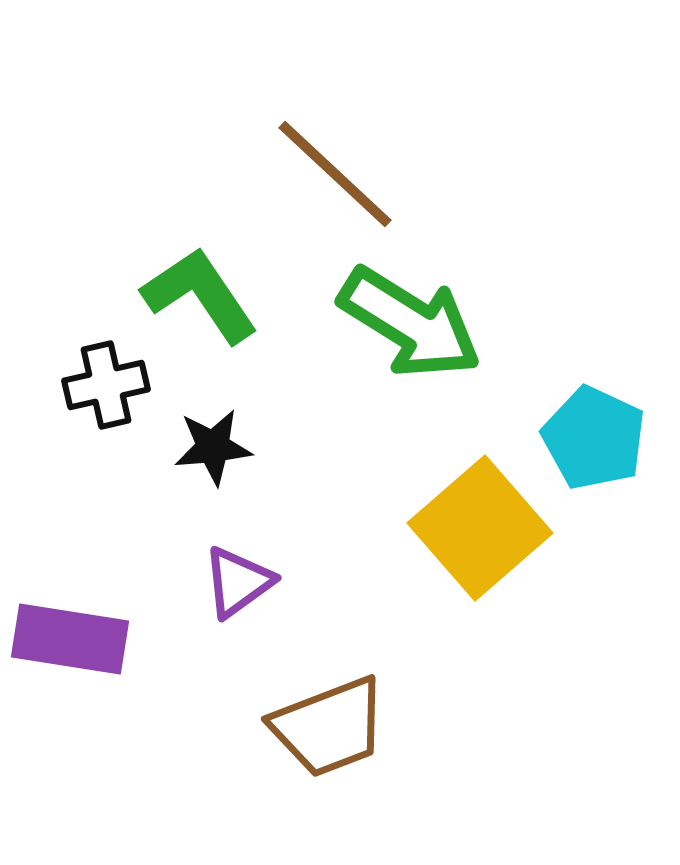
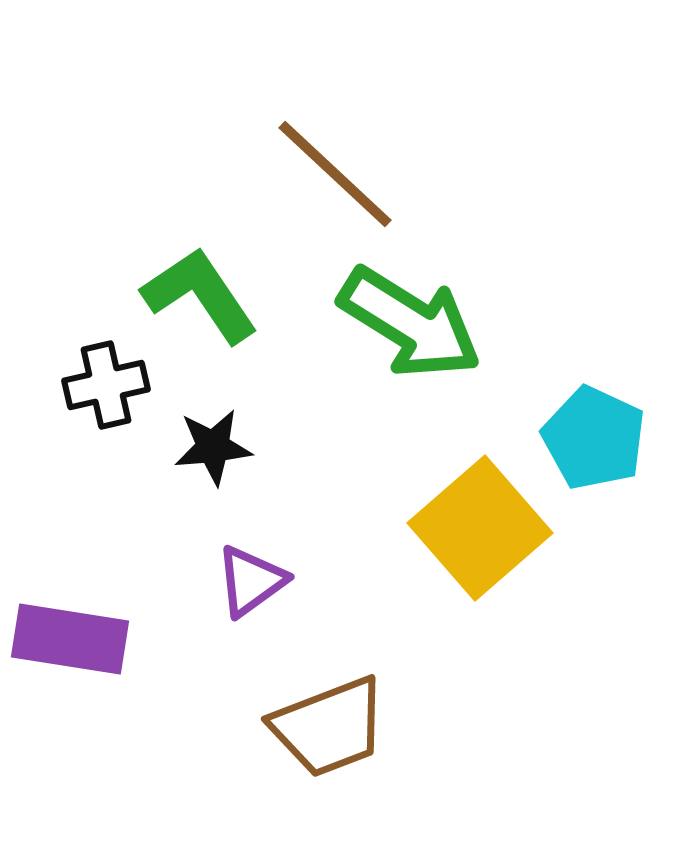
purple triangle: moved 13 px right, 1 px up
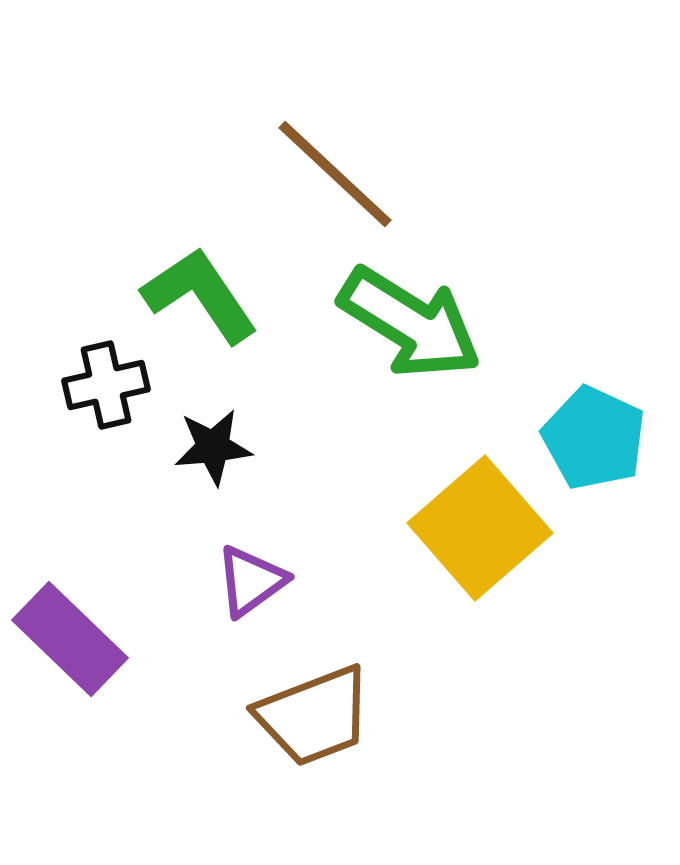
purple rectangle: rotated 35 degrees clockwise
brown trapezoid: moved 15 px left, 11 px up
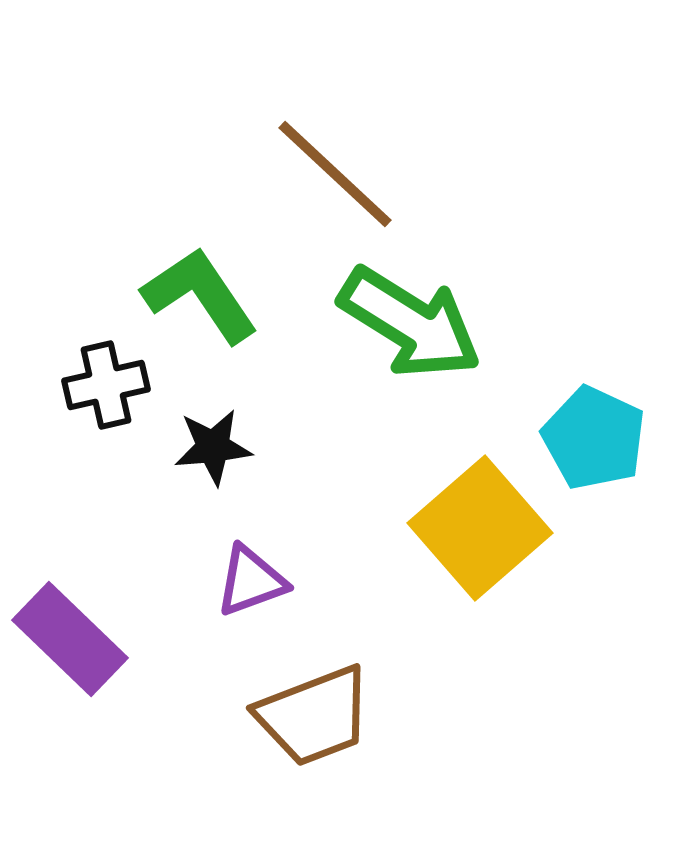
purple triangle: rotated 16 degrees clockwise
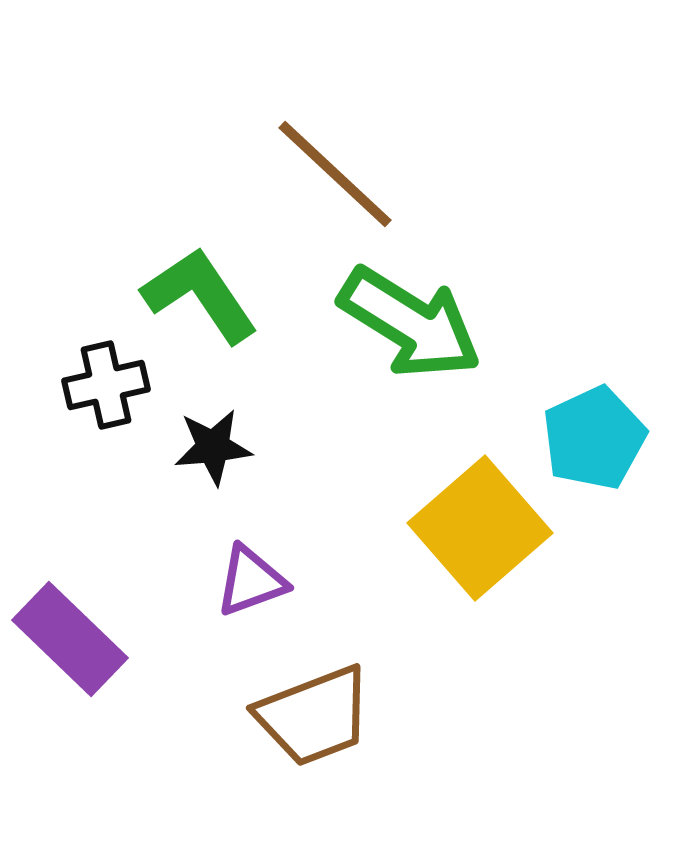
cyan pentagon: rotated 22 degrees clockwise
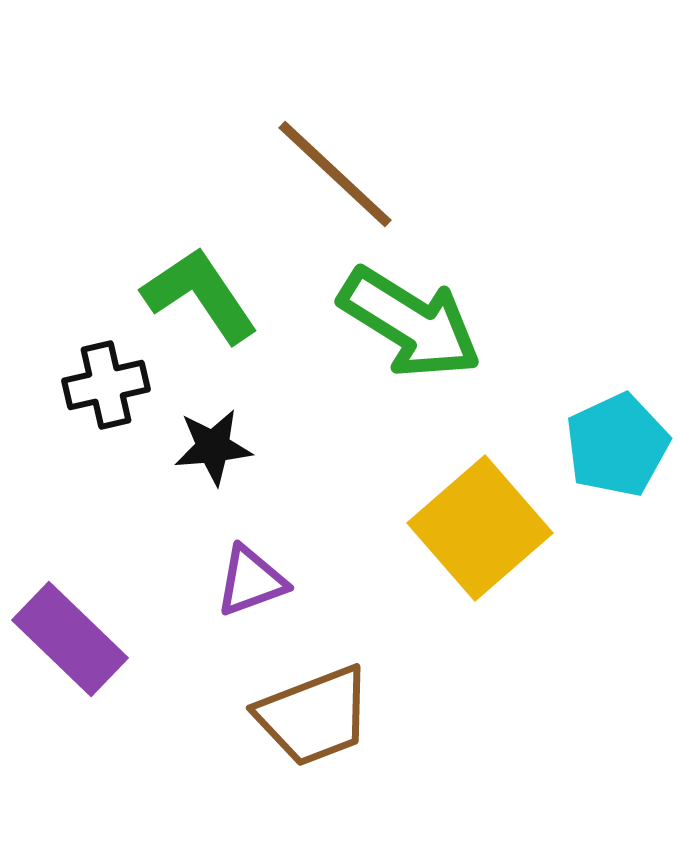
cyan pentagon: moved 23 px right, 7 px down
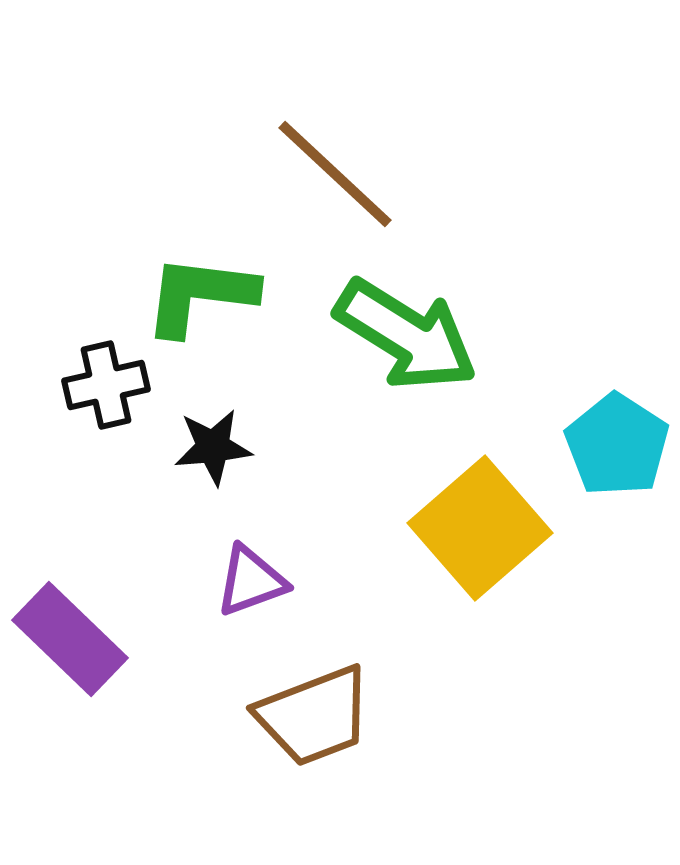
green L-shape: rotated 49 degrees counterclockwise
green arrow: moved 4 px left, 12 px down
cyan pentagon: rotated 14 degrees counterclockwise
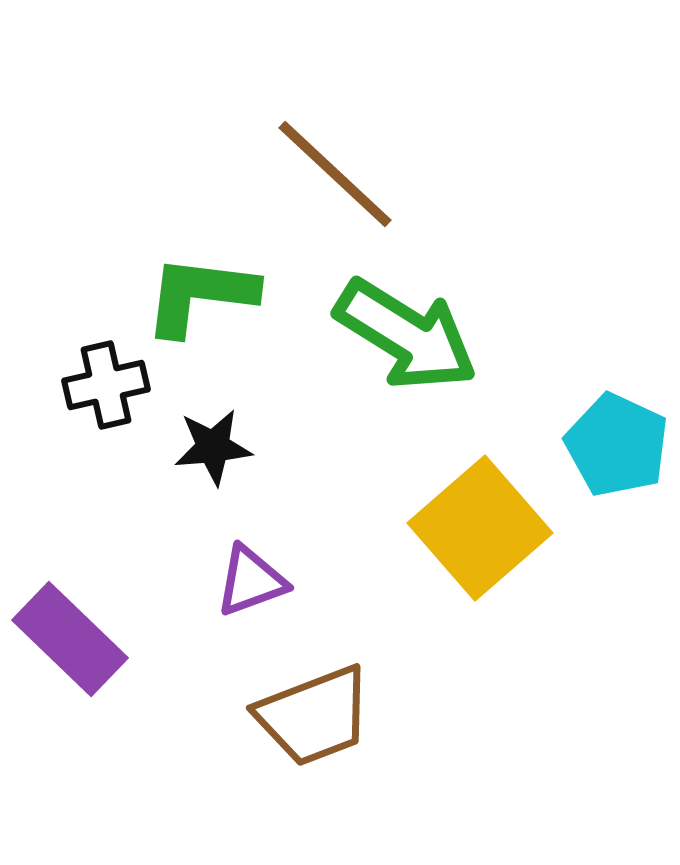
cyan pentagon: rotated 8 degrees counterclockwise
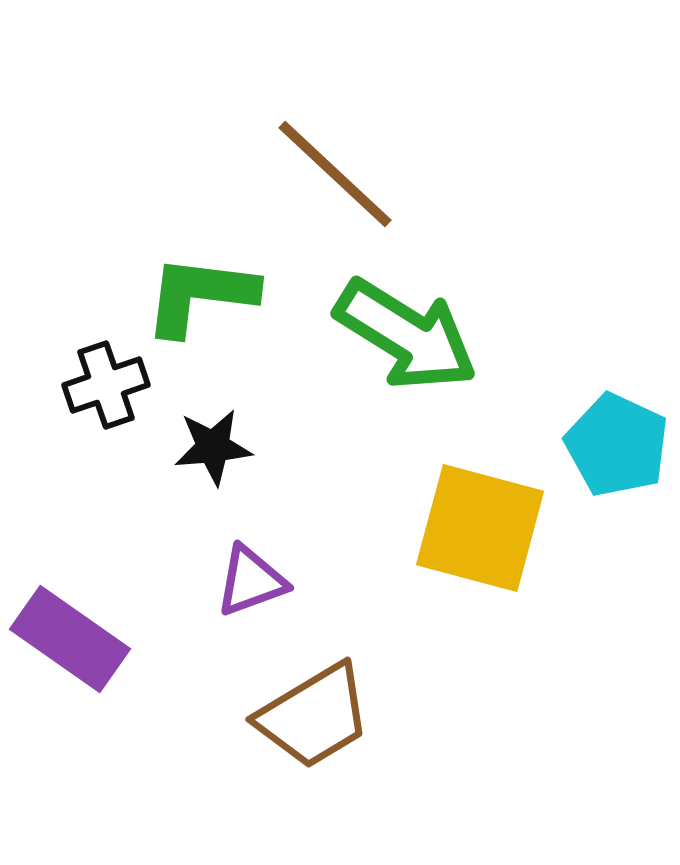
black cross: rotated 6 degrees counterclockwise
yellow square: rotated 34 degrees counterclockwise
purple rectangle: rotated 9 degrees counterclockwise
brown trapezoid: rotated 10 degrees counterclockwise
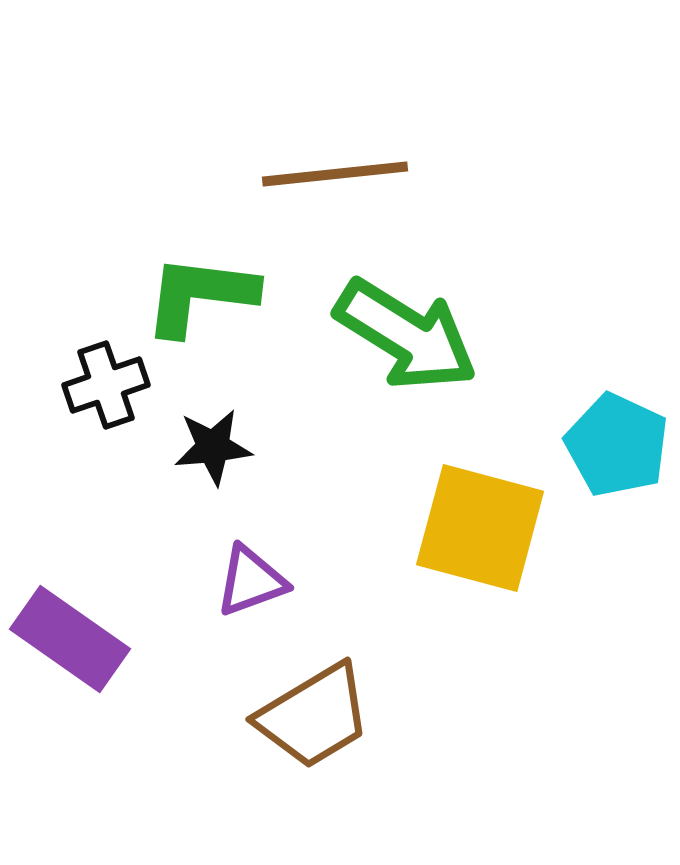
brown line: rotated 49 degrees counterclockwise
